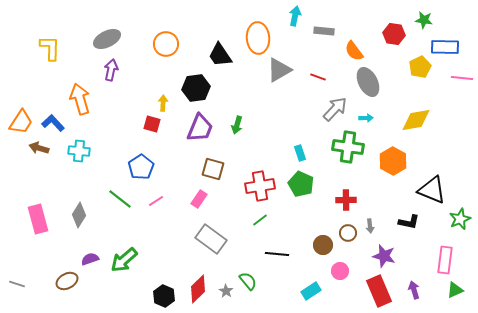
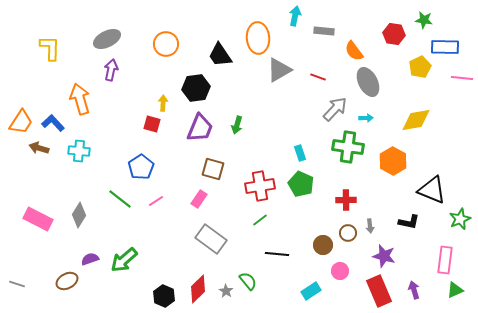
pink rectangle at (38, 219): rotated 48 degrees counterclockwise
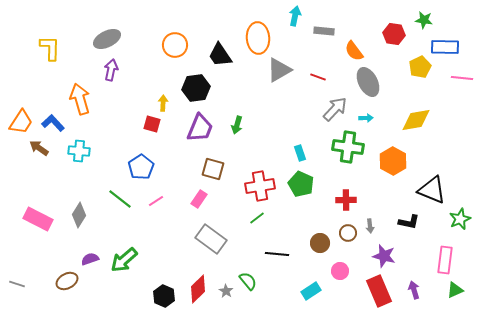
orange circle at (166, 44): moved 9 px right, 1 px down
brown arrow at (39, 148): rotated 18 degrees clockwise
green line at (260, 220): moved 3 px left, 2 px up
brown circle at (323, 245): moved 3 px left, 2 px up
